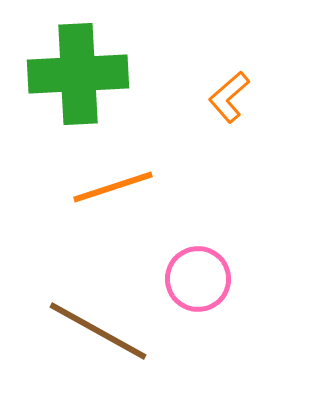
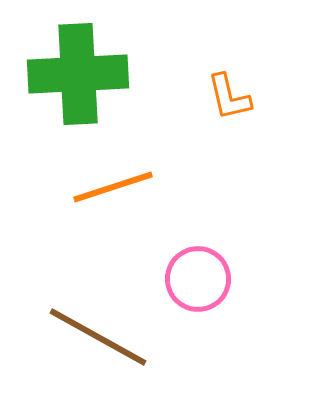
orange L-shape: rotated 62 degrees counterclockwise
brown line: moved 6 px down
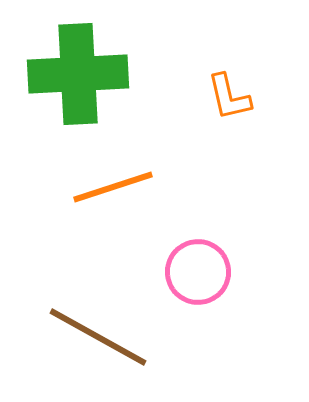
pink circle: moved 7 px up
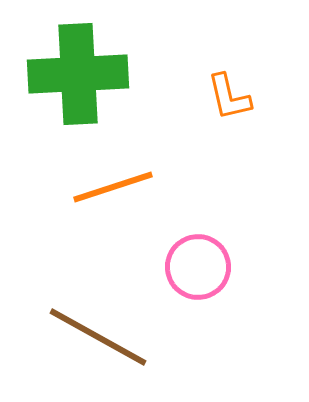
pink circle: moved 5 px up
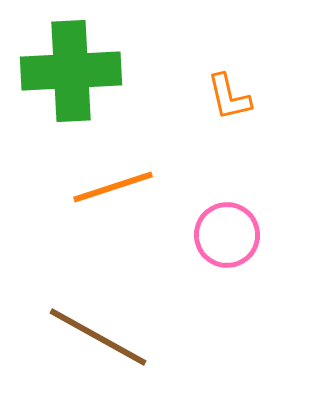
green cross: moved 7 px left, 3 px up
pink circle: moved 29 px right, 32 px up
